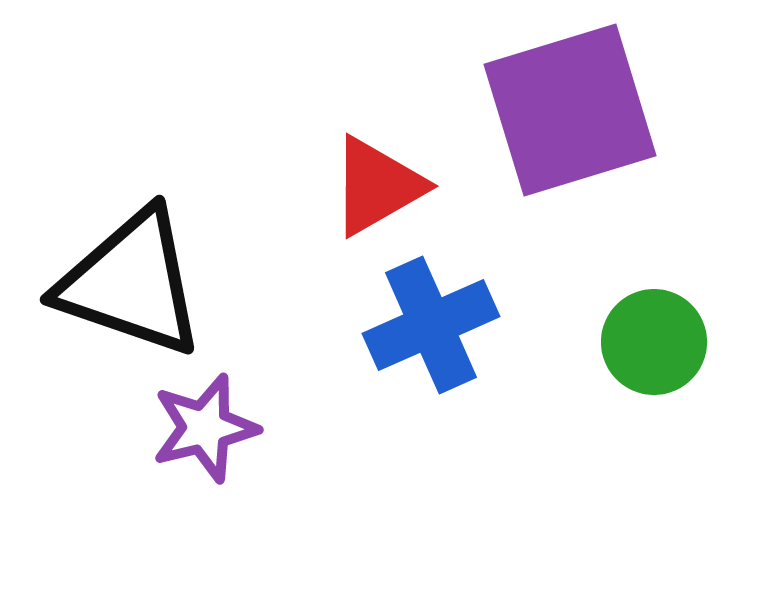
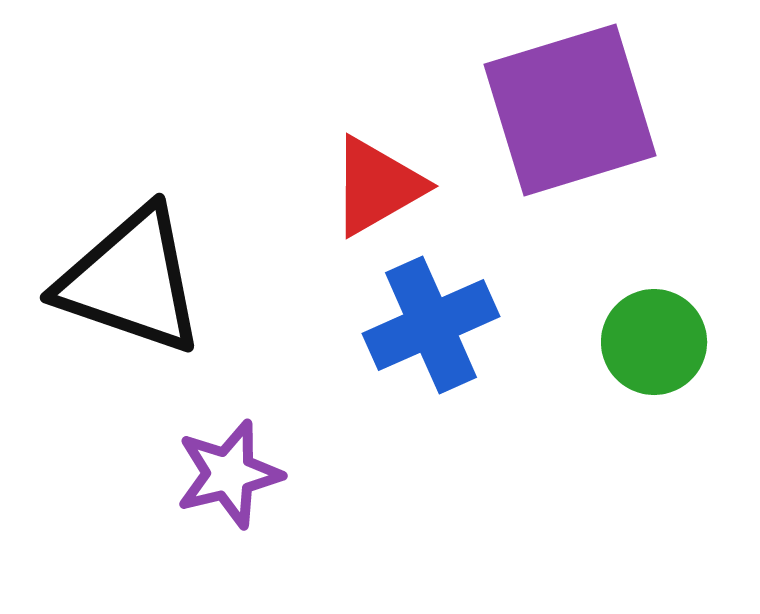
black triangle: moved 2 px up
purple star: moved 24 px right, 46 px down
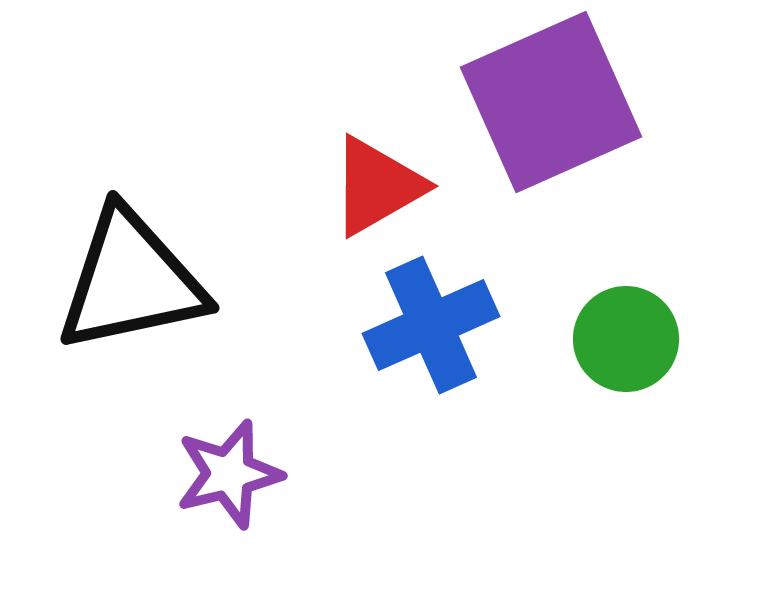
purple square: moved 19 px left, 8 px up; rotated 7 degrees counterclockwise
black triangle: rotated 31 degrees counterclockwise
green circle: moved 28 px left, 3 px up
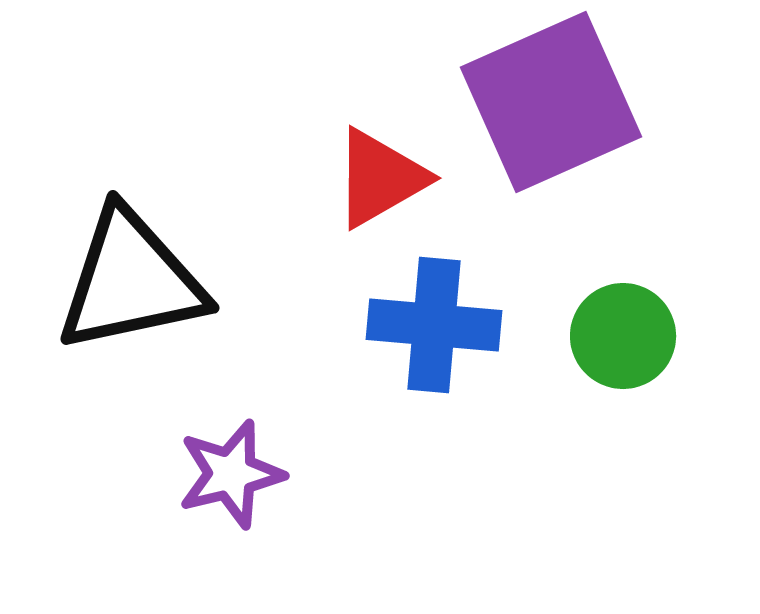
red triangle: moved 3 px right, 8 px up
blue cross: moved 3 px right; rotated 29 degrees clockwise
green circle: moved 3 px left, 3 px up
purple star: moved 2 px right
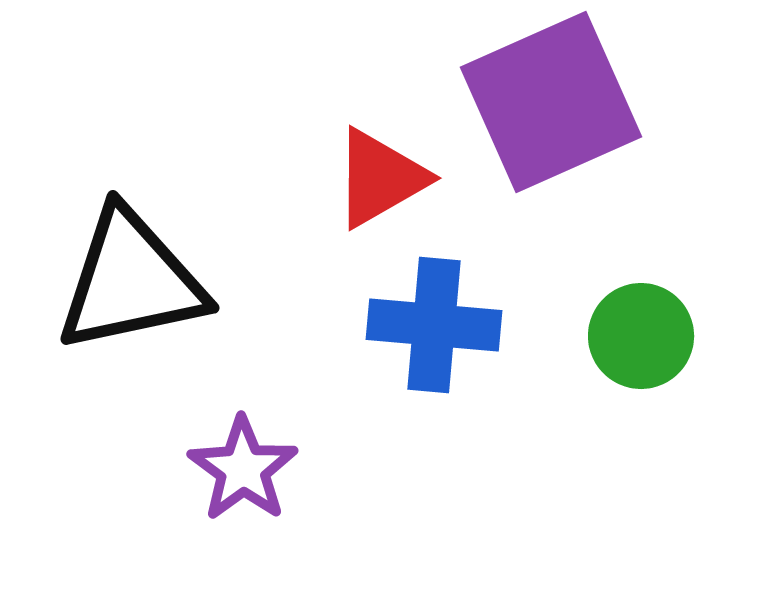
green circle: moved 18 px right
purple star: moved 12 px right, 5 px up; rotated 22 degrees counterclockwise
